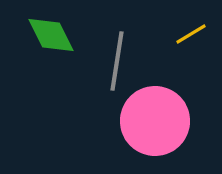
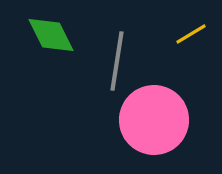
pink circle: moved 1 px left, 1 px up
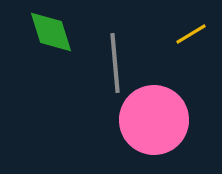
green diamond: moved 3 px up; rotated 9 degrees clockwise
gray line: moved 2 px left, 2 px down; rotated 14 degrees counterclockwise
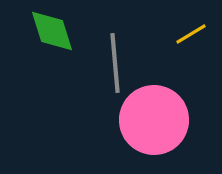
green diamond: moved 1 px right, 1 px up
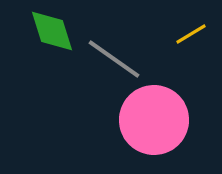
gray line: moved 1 px left, 4 px up; rotated 50 degrees counterclockwise
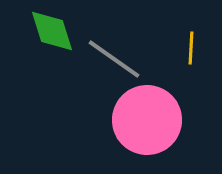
yellow line: moved 14 px down; rotated 56 degrees counterclockwise
pink circle: moved 7 px left
